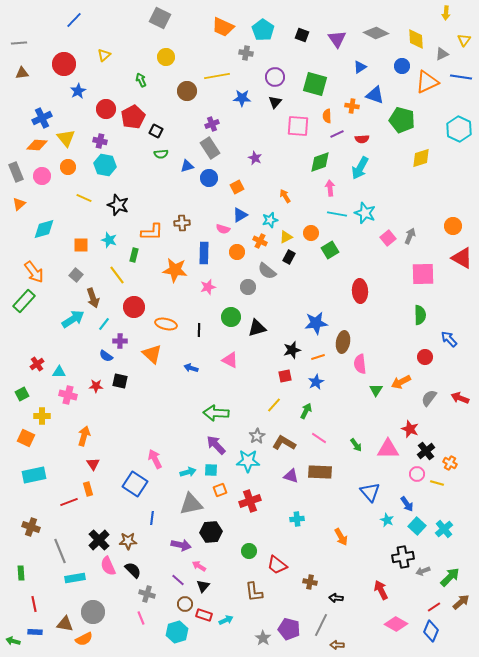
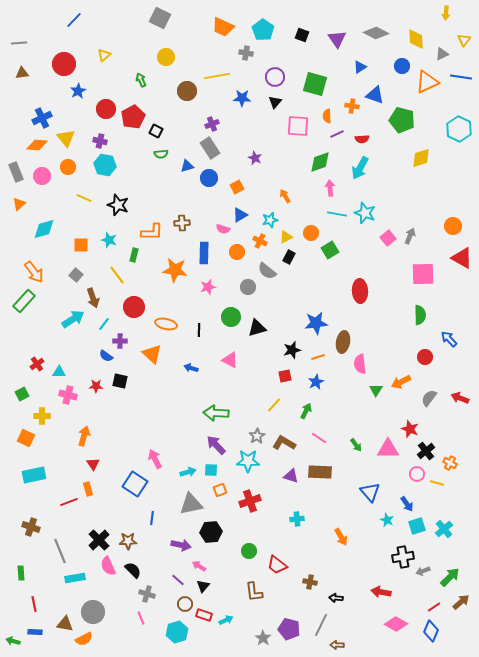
cyan square at (417, 526): rotated 30 degrees clockwise
red arrow at (381, 590): moved 2 px down; rotated 54 degrees counterclockwise
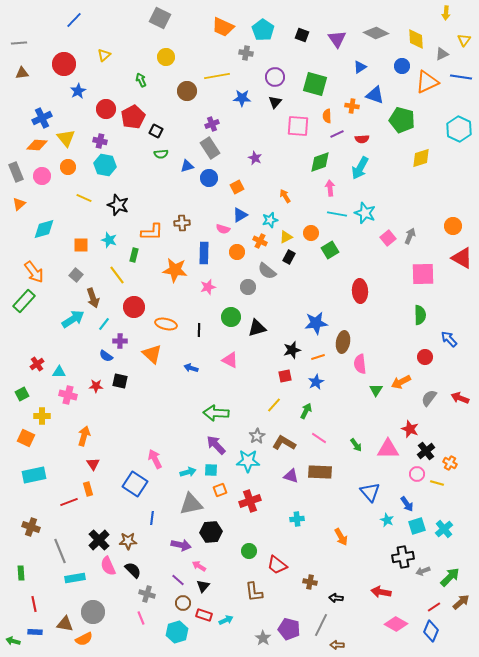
brown circle at (185, 604): moved 2 px left, 1 px up
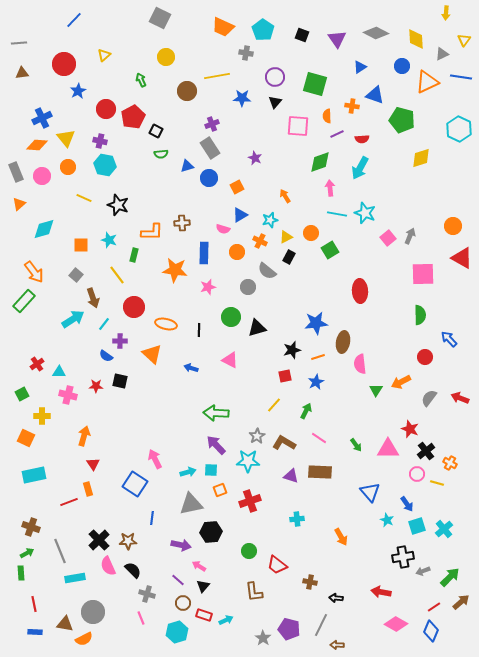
green arrow at (13, 641): moved 14 px right, 88 px up; rotated 136 degrees clockwise
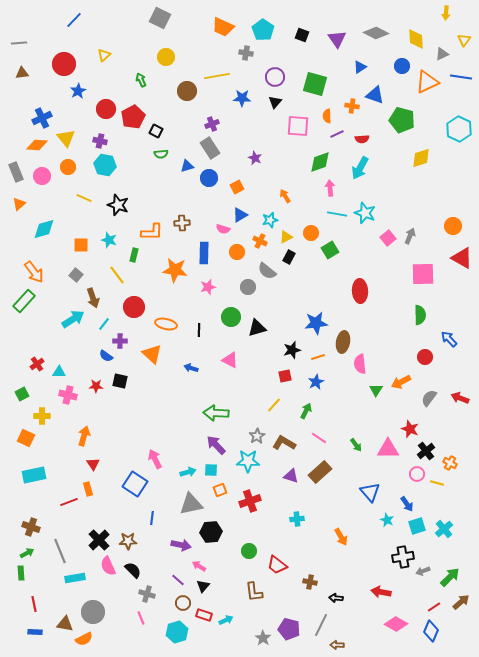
brown rectangle at (320, 472): rotated 45 degrees counterclockwise
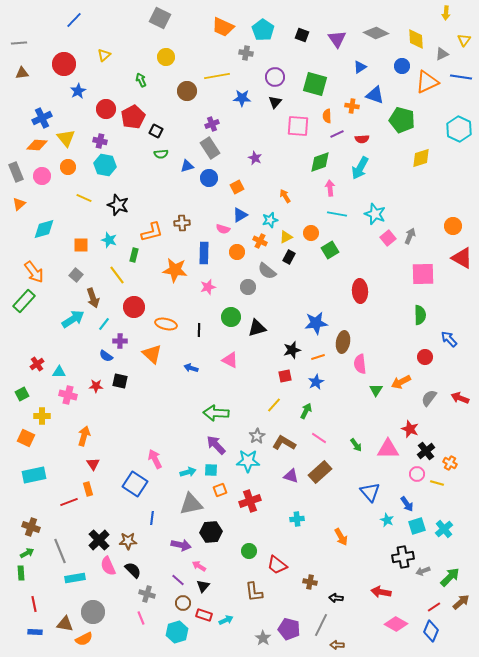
cyan star at (365, 213): moved 10 px right, 1 px down
orange L-shape at (152, 232): rotated 15 degrees counterclockwise
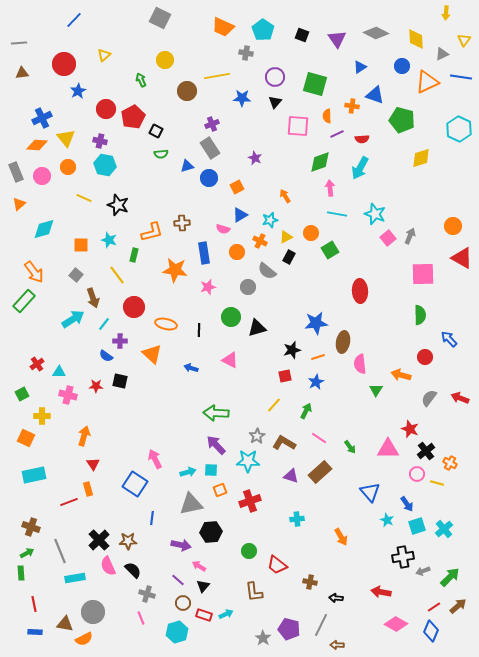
yellow circle at (166, 57): moved 1 px left, 3 px down
blue rectangle at (204, 253): rotated 10 degrees counterclockwise
orange arrow at (401, 382): moved 7 px up; rotated 42 degrees clockwise
green arrow at (356, 445): moved 6 px left, 2 px down
brown arrow at (461, 602): moved 3 px left, 4 px down
cyan arrow at (226, 620): moved 6 px up
